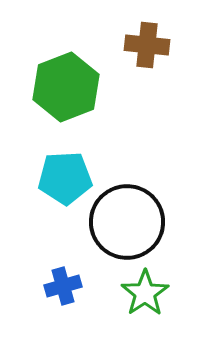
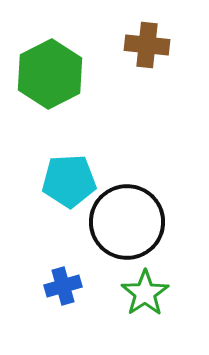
green hexagon: moved 16 px left, 13 px up; rotated 6 degrees counterclockwise
cyan pentagon: moved 4 px right, 3 px down
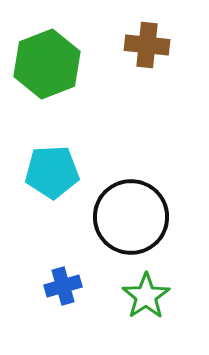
green hexagon: moved 3 px left, 10 px up; rotated 6 degrees clockwise
cyan pentagon: moved 17 px left, 9 px up
black circle: moved 4 px right, 5 px up
green star: moved 1 px right, 3 px down
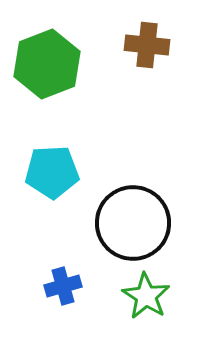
black circle: moved 2 px right, 6 px down
green star: rotated 6 degrees counterclockwise
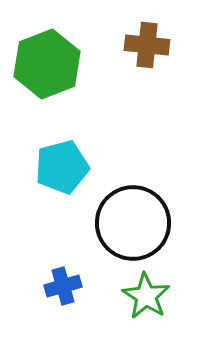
cyan pentagon: moved 10 px right, 5 px up; rotated 12 degrees counterclockwise
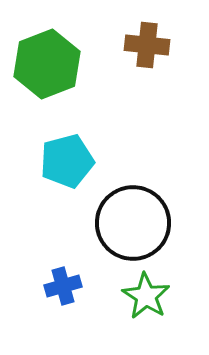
cyan pentagon: moved 5 px right, 6 px up
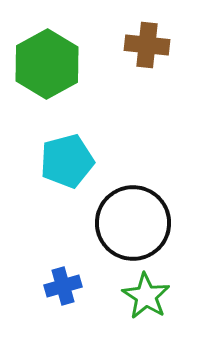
green hexagon: rotated 8 degrees counterclockwise
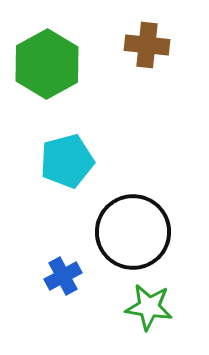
black circle: moved 9 px down
blue cross: moved 10 px up; rotated 12 degrees counterclockwise
green star: moved 3 px right, 11 px down; rotated 24 degrees counterclockwise
